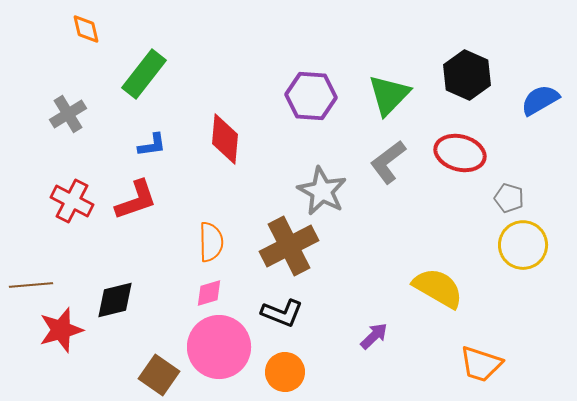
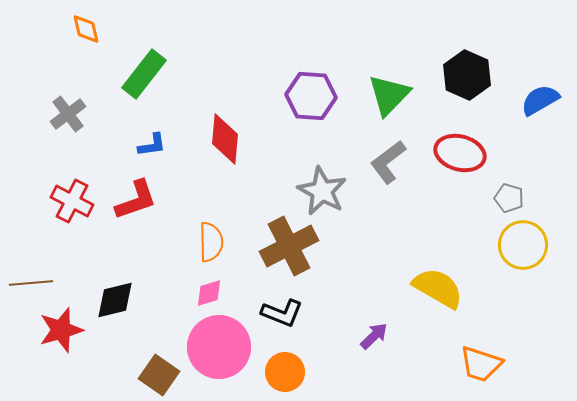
gray cross: rotated 6 degrees counterclockwise
brown line: moved 2 px up
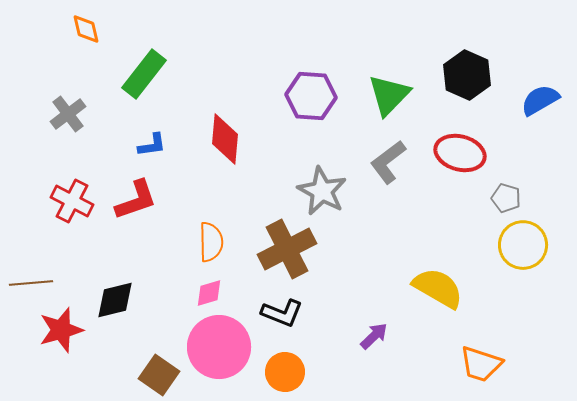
gray pentagon: moved 3 px left
brown cross: moved 2 px left, 3 px down
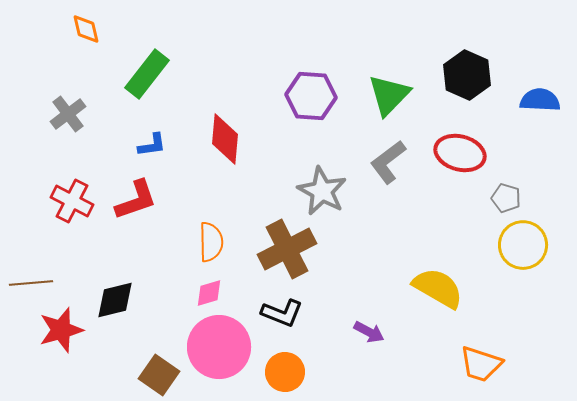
green rectangle: moved 3 px right
blue semicircle: rotated 33 degrees clockwise
purple arrow: moved 5 px left, 4 px up; rotated 72 degrees clockwise
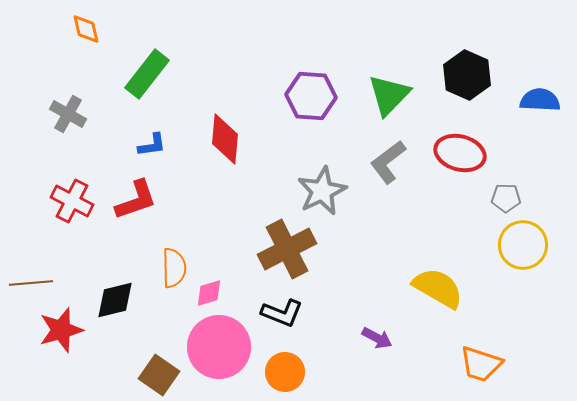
gray cross: rotated 24 degrees counterclockwise
gray star: rotated 18 degrees clockwise
gray pentagon: rotated 16 degrees counterclockwise
orange semicircle: moved 37 px left, 26 px down
purple arrow: moved 8 px right, 6 px down
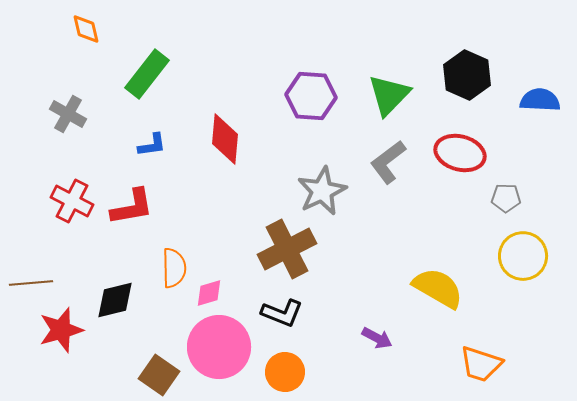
red L-shape: moved 4 px left, 7 px down; rotated 9 degrees clockwise
yellow circle: moved 11 px down
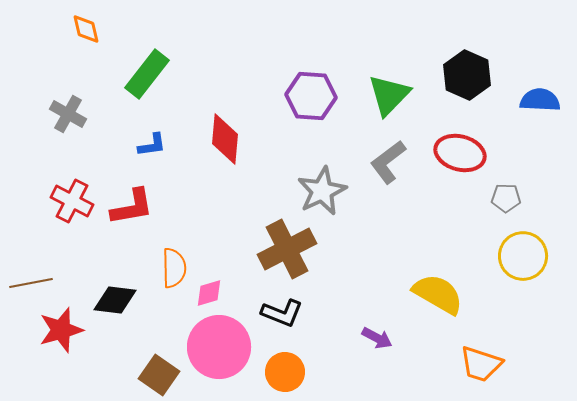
brown line: rotated 6 degrees counterclockwise
yellow semicircle: moved 6 px down
black diamond: rotated 21 degrees clockwise
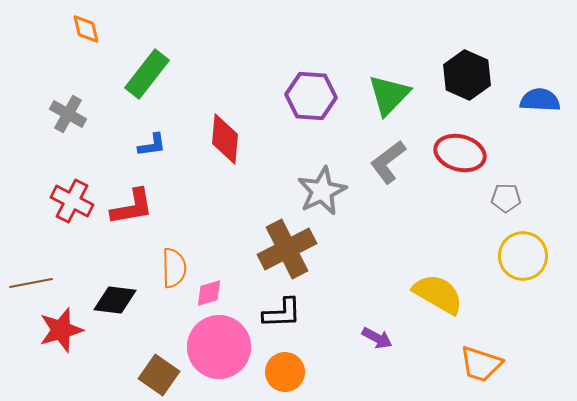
black L-shape: rotated 24 degrees counterclockwise
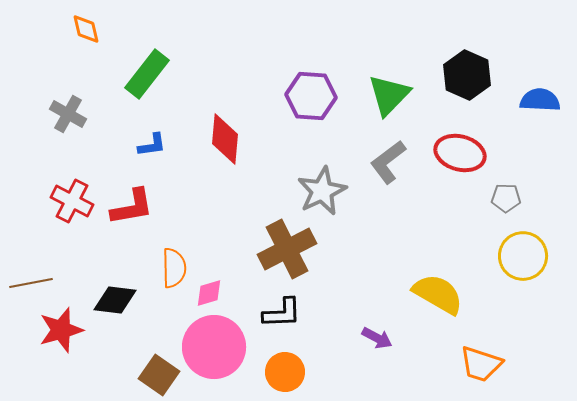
pink circle: moved 5 px left
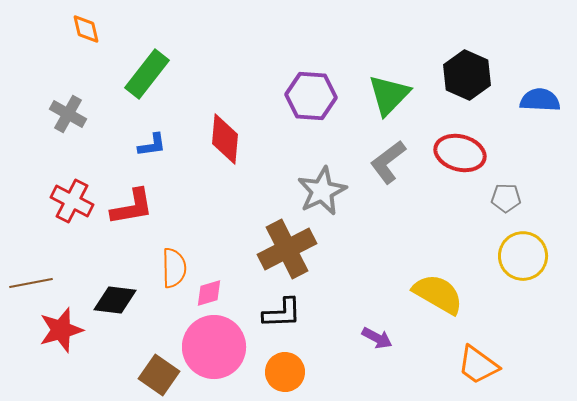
orange trapezoid: moved 3 px left, 1 px down; rotated 18 degrees clockwise
